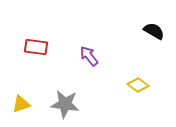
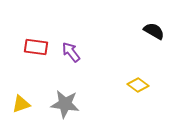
purple arrow: moved 18 px left, 4 px up
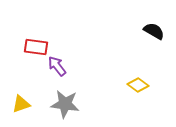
purple arrow: moved 14 px left, 14 px down
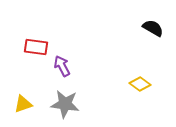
black semicircle: moved 1 px left, 3 px up
purple arrow: moved 5 px right; rotated 10 degrees clockwise
yellow diamond: moved 2 px right, 1 px up
yellow triangle: moved 2 px right
